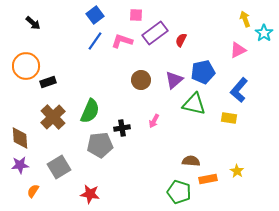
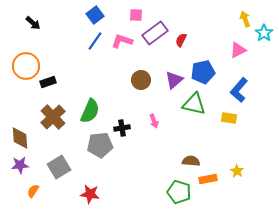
pink arrow: rotated 48 degrees counterclockwise
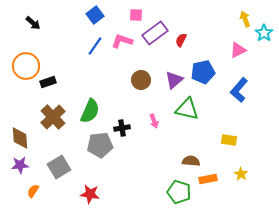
blue line: moved 5 px down
green triangle: moved 7 px left, 5 px down
yellow rectangle: moved 22 px down
yellow star: moved 4 px right, 3 px down
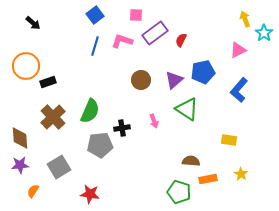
blue line: rotated 18 degrees counterclockwise
green triangle: rotated 20 degrees clockwise
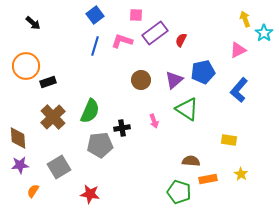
brown diamond: moved 2 px left
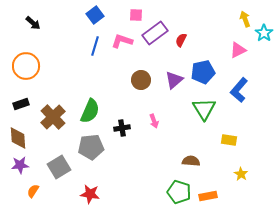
black rectangle: moved 27 px left, 22 px down
green triangle: moved 17 px right; rotated 25 degrees clockwise
gray pentagon: moved 9 px left, 2 px down
orange rectangle: moved 17 px down
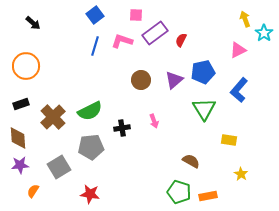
green semicircle: rotated 40 degrees clockwise
brown semicircle: rotated 24 degrees clockwise
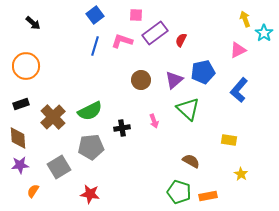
green triangle: moved 16 px left; rotated 15 degrees counterclockwise
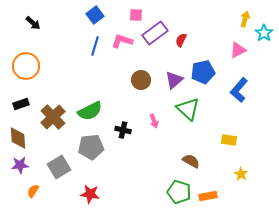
yellow arrow: rotated 35 degrees clockwise
black cross: moved 1 px right, 2 px down; rotated 21 degrees clockwise
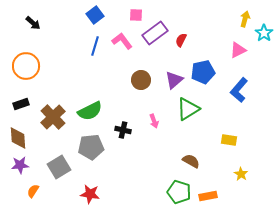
pink L-shape: rotated 35 degrees clockwise
green triangle: rotated 45 degrees clockwise
